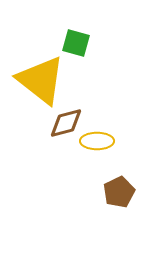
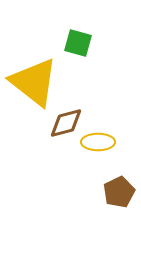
green square: moved 2 px right
yellow triangle: moved 7 px left, 2 px down
yellow ellipse: moved 1 px right, 1 px down
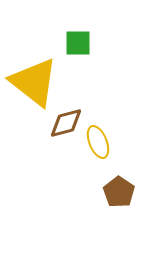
green square: rotated 16 degrees counterclockwise
yellow ellipse: rotated 68 degrees clockwise
brown pentagon: rotated 12 degrees counterclockwise
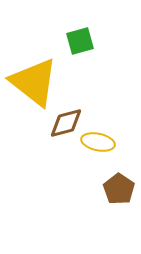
green square: moved 2 px right, 2 px up; rotated 16 degrees counterclockwise
yellow ellipse: rotated 56 degrees counterclockwise
brown pentagon: moved 3 px up
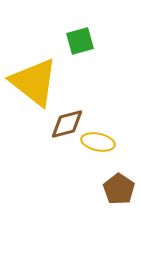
brown diamond: moved 1 px right, 1 px down
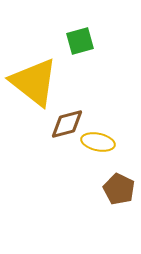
brown pentagon: rotated 8 degrees counterclockwise
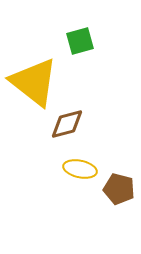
yellow ellipse: moved 18 px left, 27 px down
brown pentagon: rotated 12 degrees counterclockwise
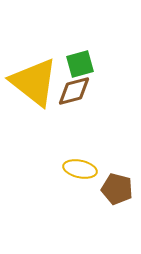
green square: moved 23 px down
brown diamond: moved 7 px right, 33 px up
brown pentagon: moved 2 px left
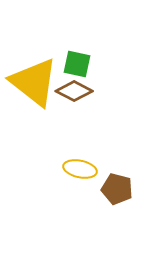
green square: moved 3 px left; rotated 28 degrees clockwise
brown diamond: rotated 42 degrees clockwise
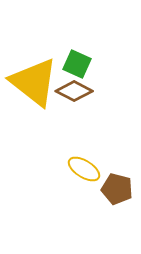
green square: rotated 12 degrees clockwise
yellow ellipse: moved 4 px right; rotated 20 degrees clockwise
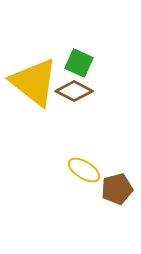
green square: moved 2 px right, 1 px up
yellow ellipse: moved 1 px down
brown pentagon: rotated 28 degrees counterclockwise
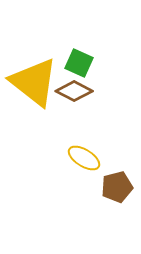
yellow ellipse: moved 12 px up
brown pentagon: moved 2 px up
